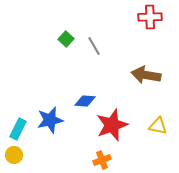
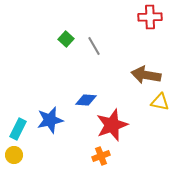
blue diamond: moved 1 px right, 1 px up
yellow triangle: moved 2 px right, 24 px up
orange cross: moved 1 px left, 4 px up
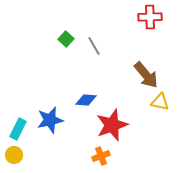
brown arrow: rotated 140 degrees counterclockwise
